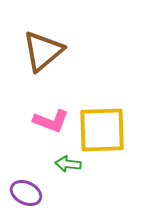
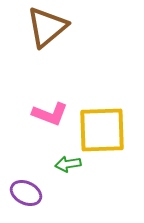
brown triangle: moved 4 px right, 24 px up
pink L-shape: moved 1 px left, 7 px up
green arrow: rotated 15 degrees counterclockwise
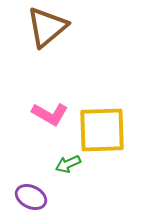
pink L-shape: rotated 9 degrees clockwise
green arrow: rotated 15 degrees counterclockwise
purple ellipse: moved 5 px right, 4 px down
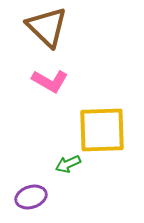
brown triangle: rotated 36 degrees counterclockwise
pink L-shape: moved 33 px up
purple ellipse: rotated 44 degrees counterclockwise
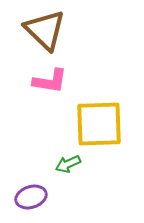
brown triangle: moved 2 px left, 3 px down
pink L-shape: rotated 21 degrees counterclockwise
yellow square: moved 3 px left, 6 px up
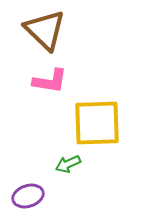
yellow square: moved 2 px left, 1 px up
purple ellipse: moved 3 px left, 1 px up
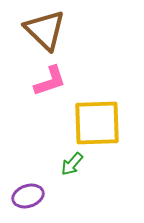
pink L-shape: rotated 27 degrees counterclockwise
green arrow: moved 4 px right; rotated 25 degrees counterclockwise
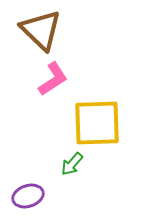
brown triangle: moved 4 px left
pink L-shape: moved 3 px right, 2 px up; rotated 15 degrees counterclockwise
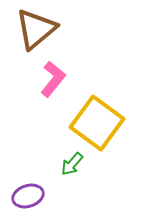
brown triangle: moved 5 px left, 1 px up; rotated 36 degrees clockwise
pink L-shape: rotated 18 degrees counterclockwise
yellow square: rotated 38 degrees clockwise
